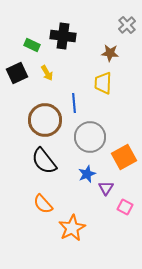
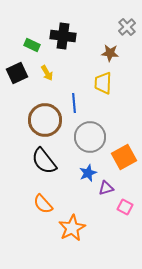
gray cross: moved 2 px down
blue star: moved 1 px right, 1 px up
purple triangle: rotated 42 degrees clockwise
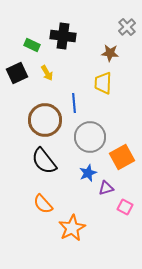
orange square: moved 2 px left
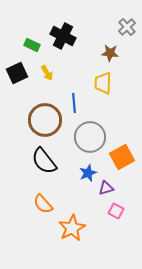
black cross: rotated 20 degrees clockwise
pink square: moved 9 px left, 4 px down
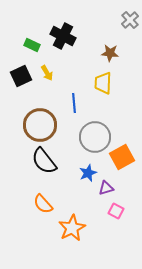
gray cross: moved 3 px right, 7 px up
black square: moved 4 px right, 3 px down
brown circle: moved 5 px left, 5 px down
gray circle: moved 5 px right
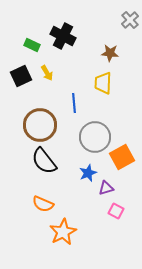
orange semicircle: rotated 25 degrees counterclockwise
orange star: moved 9 px left, 4 px down
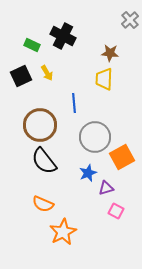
yellow trapezoid: moved 1 px right, 4 px up
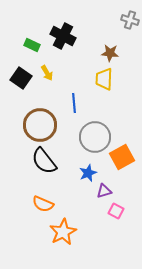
gray cross: rotated 30 degrees counterclockwise
black square: moved 2 px down; rotated 30 degrees counterclockwise
purple triangle: moved 2 px left, 3 px down
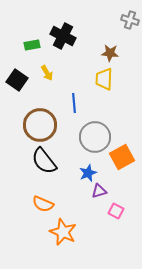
green rectangle: rotated 35 degrees counterclockwise
black square: moved 4 px left, 2 px down
purple triangle: moved 5 px left
orange star: rotated 20 degrees counterclockwise
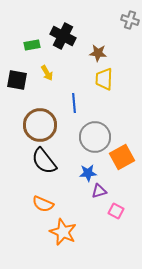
brown star: moved 12 px left
black square: rotated 25 degrees counterclockwise
blue star: rotated 18 degrees clockwise
